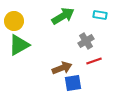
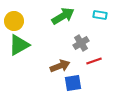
gray cross: moved 5 px left, 2 px down
brown arrow: moved 2 px left, 2 px up
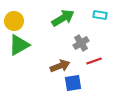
green arrow: moved 2 px down
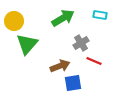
green triangle: moved 8 px right, 1 px up; rotated 20 degrees counterclockwise
red line: rotated 42 degrees clockwise
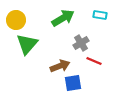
yellow circle: moved 2 px right, 1 px up
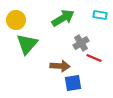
red line: moved 3 px up
brown arrow: rotated 24 degrees clockwise
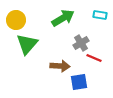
blue square: moved 6 px right, 1 px up
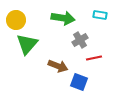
green arrow: rotated 40 degrees clockwise
gray cross: moved 1 px left, 3 px up
red line: rotated 35 degrees counterclockwise
brown arrow: moved 2 px left; rotated 18 degrees clockwise
blue square: rotated 30 degrees clockwise
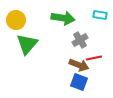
brown arrow: moved 21 px right, 1 px up
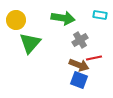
green triangle: moved 3 px right, 1 px up
blue square: moved 2 px up
